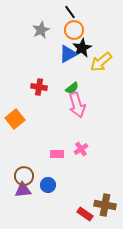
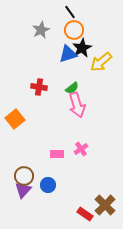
blue triangle: rotated 12 degrees clockwise
purple triangle: rotated 42 degrees counterclockwise
brown cross: rotated 35 degrees clockwise
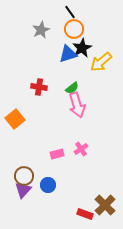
orange circle: moved 1 px up
pink rectangle: rotated 16 degrees counterclockwise
red rectangle: rotated 14 degrees counterclockwise
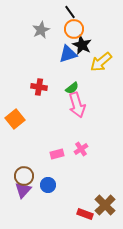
black star: moved 3 px up; rotated 18 degrees counterclockwise
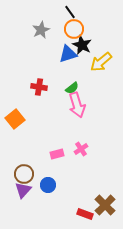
brown circle: moved 2 px up
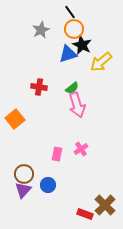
pink rectangle: rotated 64 degrees counterclockwise
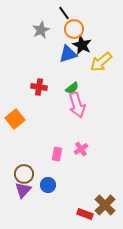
black line: moved 6 px left, 1 px down
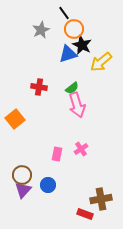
brown circle: moved 2 px left, 1 px down
brown cross: moved 4 px left, 6 px up; rotated 35 degrees clockwise
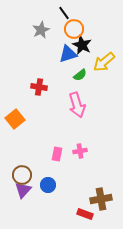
yellow arrow: moved 3 px right
green semicircle: moved 8 px right, 13 px up
pink cross: moved 1 px left, 2 px down; rotated 24 degrees clockwise
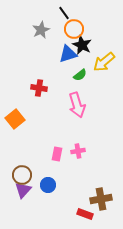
red cross: moved 1 px down
pink cross: moved 2 px left
